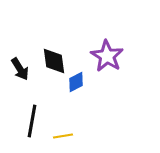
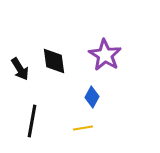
purple star: moved 2 px left, 1 px up
blue diamond: moved 16 px right, 15 px down; rotated 35 degrees counterclockwise
yellow line: moved 20 px right, 8 px up
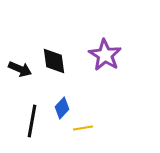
black arrow: rotated 35 degrees counterclockwise
blue diamond: moved 30 px left, 11 px down; rotated 15 degrees clockwise
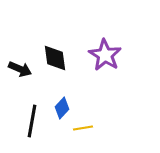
black diamond: moved 1 px right, 3 px up
